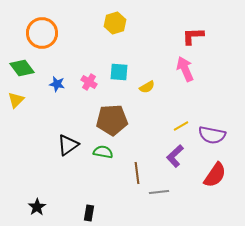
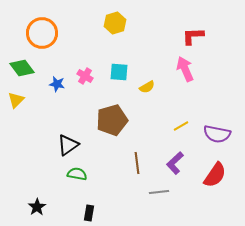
pink cross: moved 4 px left, 6 px up
brown pentagon: rotated 12 degrees counterclockwise
purple semicircle: moved 5 px right, 1 px up
green semicircle: moved 26 px left, 22 px down
purple L-shape: moved 7 px down
brown line: moved 10 px up
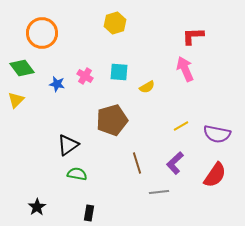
brown line: rotated 10 degrees counterclockwise
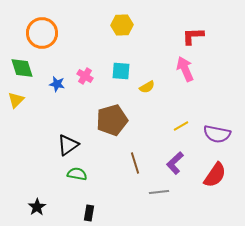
yellow hexagon: moved 7 px right, 2 px down; rotated 15 degrees clockwise
green diamond: rotated 20 degrees clockwise
cyan square: moved 2 px right, 1 px up
brown line: moved 2 px left
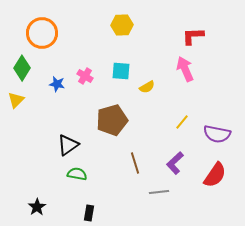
green diamond: rotated 50 degrees clockwise
yellow line: moved 1 px right, 4 px up; rotated 21 degrees counterclockwise
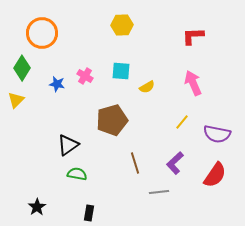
pink arrow: moved 8 px right, 14 px down
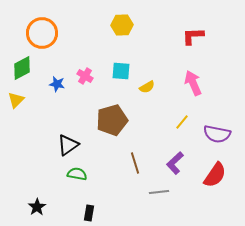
green diamond: rotated 30 degrees clockwise
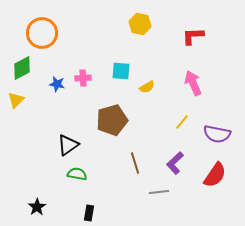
yellow hexagon: moved 18 px right, 1 px up; rotated 15 degrees clockwise
pink cross: moved 2 px left, 2 px down; rotated 35 degrees counterclockwise
